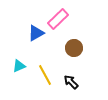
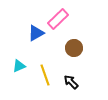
yellow line: rotated 10 degrees clockwise
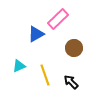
blue triangle: moved 1 px down
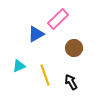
black arrow: rotated 14 degrees clockwise
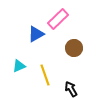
black arrow: moved 7 px down
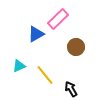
brown circle: moved 2 px right, 1 px up
yellow line: rotated 20 degrees counterclockwise
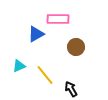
pink rectangle: rotated 45 degrees clockwise
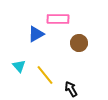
brown circle: moved 3 px right, 4 px up
cyan triangle: rotated 48 degrees counterclockwise
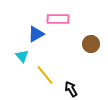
brown circle: moved 12 px right, 1 px down
cyan triangle: moved 3 px right, 10 px up
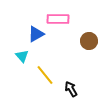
brown circle: moved 2 px left, 3 px up
